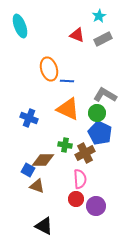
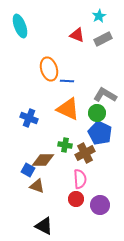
purple circle: moved 4 px right, 1 px up
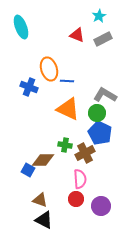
cyan ellipse: moved 1 px right, 1 px down
blue cross: moved 31 px up
brown triangle: moved 3 px right, 14 px down
purple circle: moved 1 px right, 1 px down
black triangle: moved 6 px up
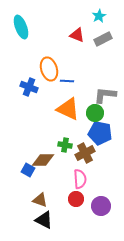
gray L-shape: rotated 25 degrees counterclockwise
green circle: moved 2 px left
blue pentagon: rotated 15 degrees counterclockwise
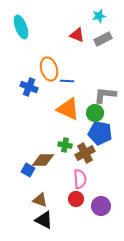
cyan star: rotated 16 degrees clockwise
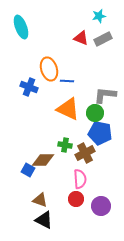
red triangle: moved 4 px right, 3 px down
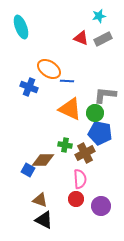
orange ellipse: rotated 40 degrees counterclockwise
orange triangle: moved 2 px right
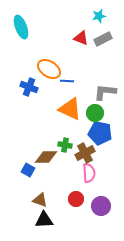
gray L-shape: moved 3 px up
brown diamond: moved 3 px right, 3 px up
pink semicircle: moved 9 px right, 6 px up
black triangle: rotated 30 degrees counterclockwise
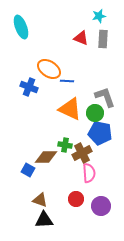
gray rectangle: rotated 60 degrees counterclockwise
gray L-shape: moved 5 px down; rotated 65 degrees clockwise
brown cross: moved 3 px left
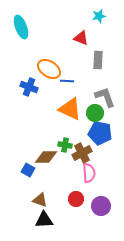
gray rectangle: moved 5 px left, 21 px down
